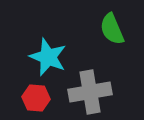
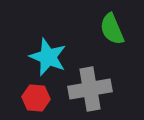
gray cross: moved 3 px up
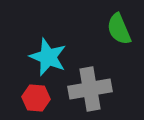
green semicircle: moved 7 px right
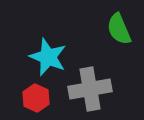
red hexagon: rotated 20 degrees clockwise
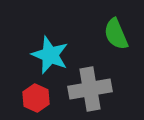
green semicircle: moved 3 px left, 5 px down
cyan star: moved 2 px right, 2 px up
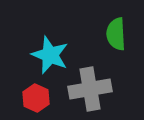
green semicircle: rotated 20 degrees clockwise
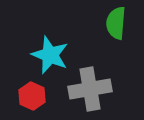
green semicircle: moved 11 px up; rotated 8 degrees clockwise
red hexagon: moved 4 px left, 2 px up
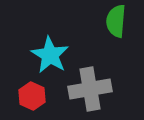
green semicircle: moved 2 px up
cyan star: rotated 9 degrees clockwise
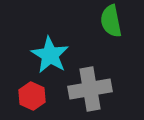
green semicircle: moved 5 px left; rotated 16 degrees counterclockwise
